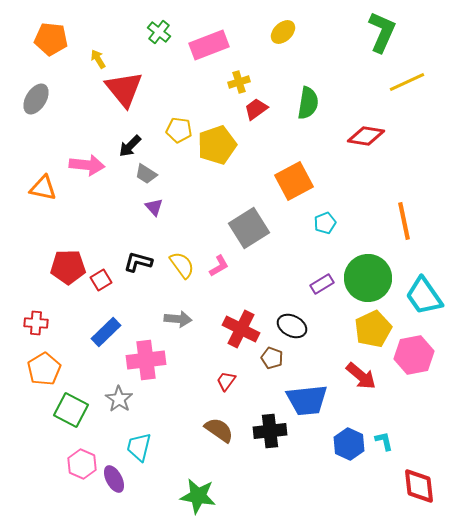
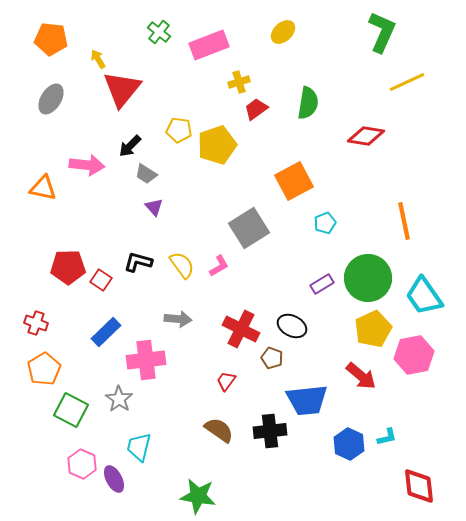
red triangle at (124, 89): moved 2 px left; rotated 18 degrees clockwise
gray ellipse at (36, 99): moved 15 px right
red square at (101, 280): rotated 25 degrees counterclockwise
red cross at (36, 323): rotated 15 degrees clockwise
cyan L-shape at (384, 441): moved 3 px right, 4 px up; rotated 90 degrees clockwise
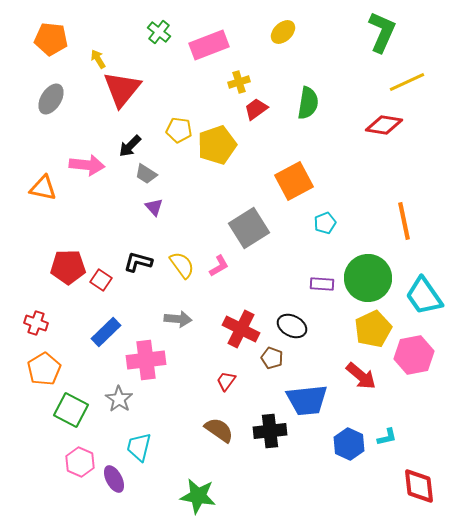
red diamond at (366, 136): moved 18 px right, 11 px up
purple rectangle at (322, 284): rotated 35 degrees clockwise
pink hexagon at (82, 464): moved 2 px left, 2 px up
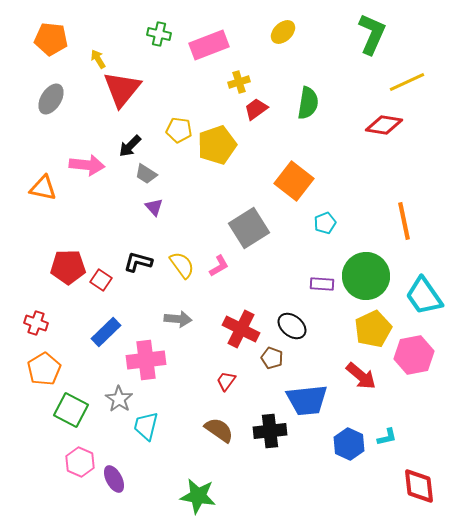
green cross at (159, 32): moved 2 px down; rotated 25 degrees counterclockwise
green L-shape at (382, 32): moved 10 px left, 2 px down
orange square at (294, 181): rotated 24 degrees counterclockwise
green circle at (368, 278): moved 2 px left, 2 px up
black ellipse at (292, 326): rotated 12 degrees clockwise
cyan trapezoid at (139, 447): moved 7 px right, 21 px up
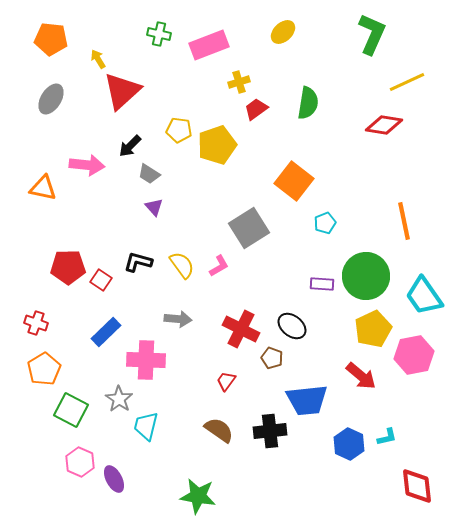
red triangle at (122, 89): moved 2 px down; rotated 9 degrees clockwise
gray trapezoid at (146, 174): moved 3 px right
pink cross at (146, 360): rotated 9 degrees clockwise
red diamond at (419, 486): moved 2 px left
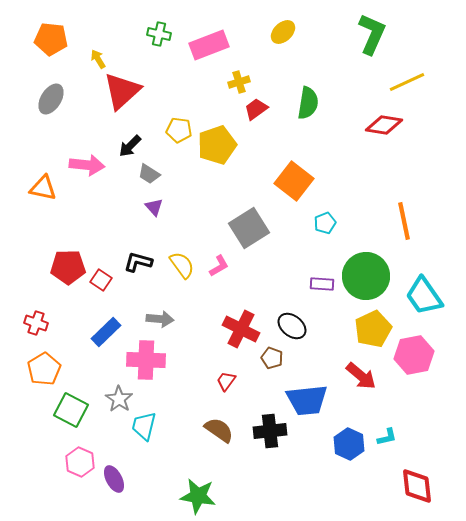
gray arrow at (178, 319): moved 18 px left
cyan trapezoid at (146, 426): moved 2 px left
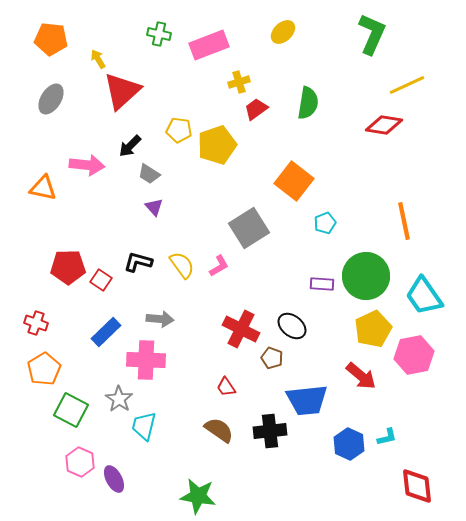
yellow line at (407, 82): moved 3 px down
red trapezoid at (226, 381): moved 6 px down; rotated 70 degrees counterclockwise
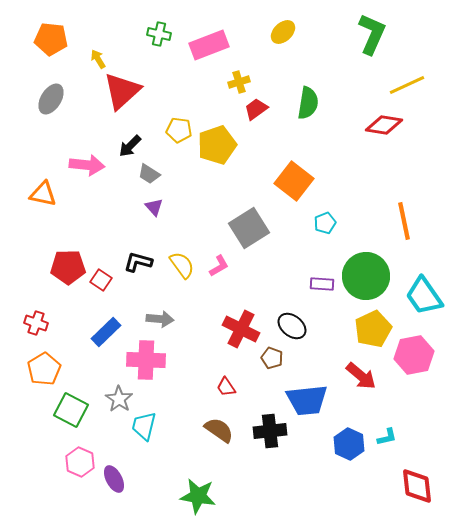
orange triangle at (43, 188): moved 6 px down
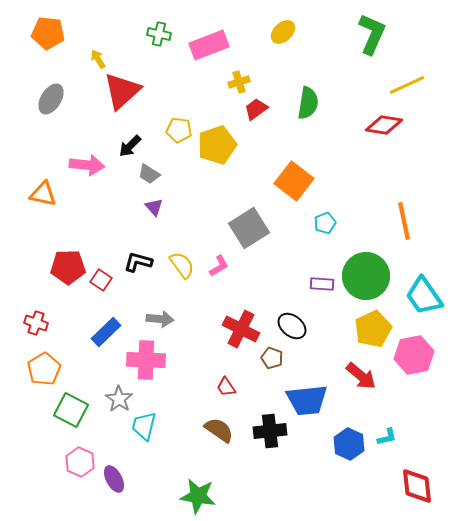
orange pentagon at (51, 39): moved 3 px left, 6 px up
